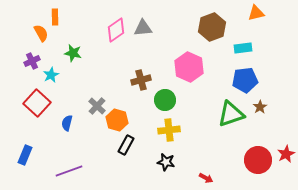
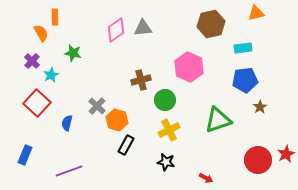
brown hexagon: moved 1 px left, 3 px up; rotated 8 degrees clockwise
purple cross: rotated 21 degrees counterclockwise
green triangle: moved 13 px left, 6 px down
yellow cross: rotated 20 degrees counterclockwise
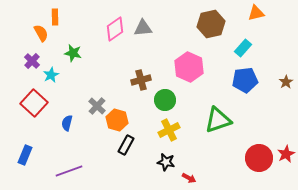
pink diamond: moved 1 px left, 1 px up
cyan rectangle: rotated 42 degrees counterclockwise
red square: moved 3 px left
brown star: moved 26 px right, 25 px up
red circle: moved 1 px right, 2 px up
red arrow: moved 17 px left
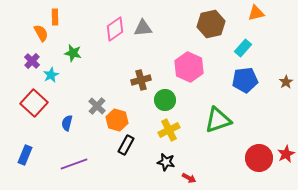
purple line: moved 5 px right, 7 px up
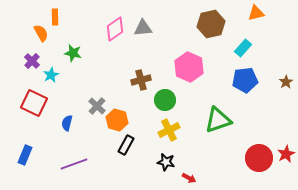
red square: rotated 16 degrees counterclockwise
